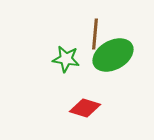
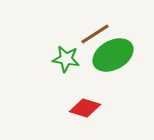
brown line: rotated 52 degrees clockwise
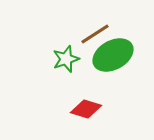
green star: rotated 28 degrees counterclockwise
red diamond: moved 1 px right, 1 px down
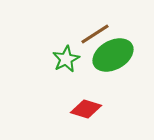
green star: rotated 8 degrees counterclockwise
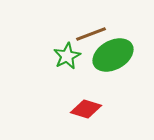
brown line: moved 4 px left; rotated 12 degrees clockwise
green star: moved 1 px right, 3 px up
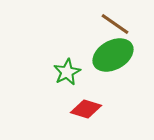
brown line: moved 24 px right, 10 px up; rotated 56 degrees clockwise
green star: moved 16 px down
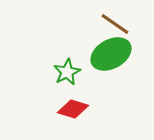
green ellipse: moved 2 px left, 1 px up
red diamond: moved 13 px left
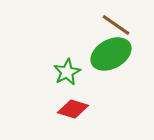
brown line: moved 1 px right, 1 px down
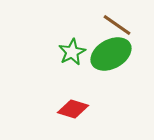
brown line: moved 1 px right
green star: moved 5 px right, 20 px up
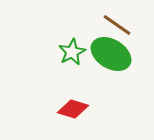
green ellipse: rotated 60 degrees clockwise
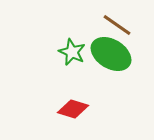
green star: rotated 20 degrees counterclockwise
